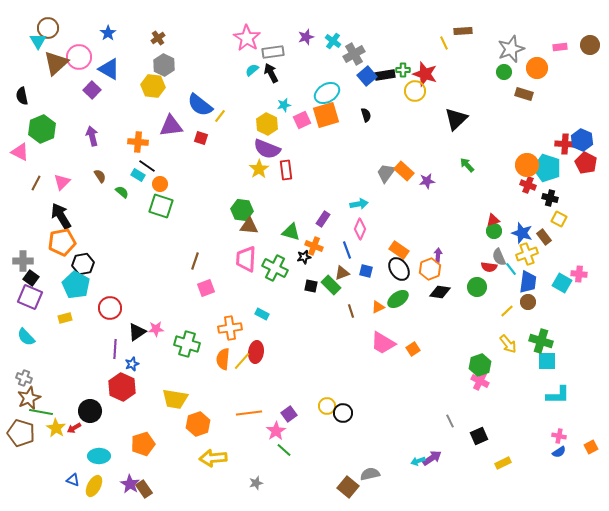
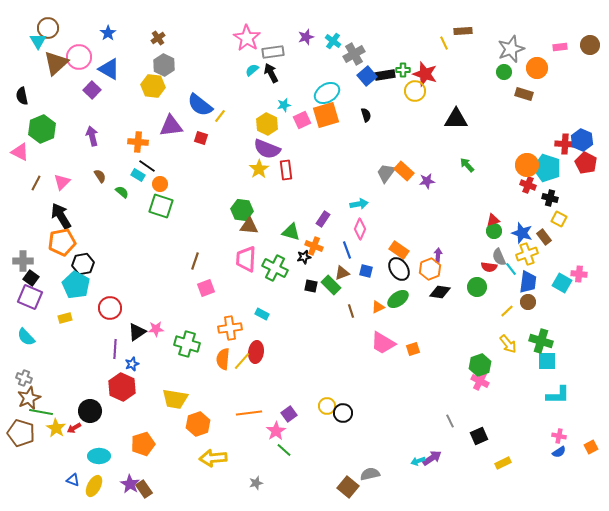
black triangle at (456, 119): rotated 45 degrees clockwise
orange square at (413, 349): rotated 16 degrees clockwise
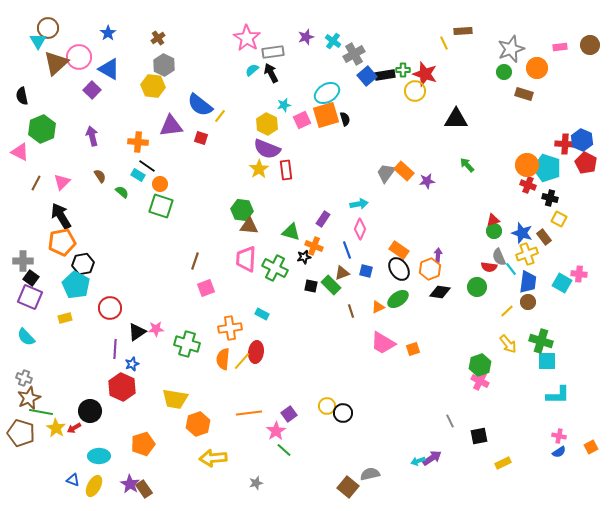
black semicircle at (366, 115): moved 21 px left, 4 px down
black square at (479, 436): rotated 12 degrees clockwise
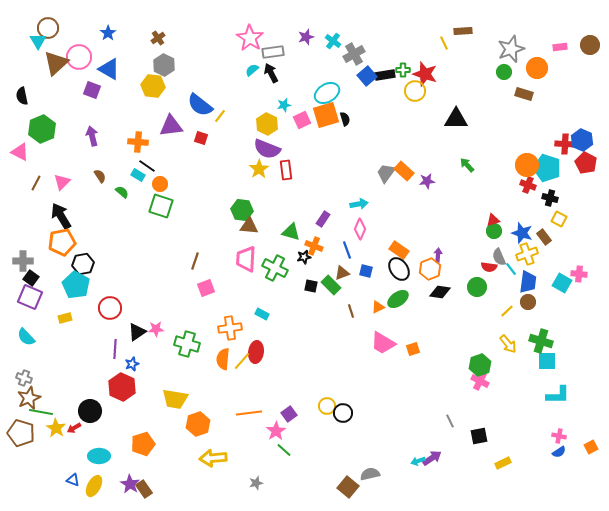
pink star at (247, 38): moved 3 px right
purple square at (92, 90): rotated 24 degrees counterclockwise
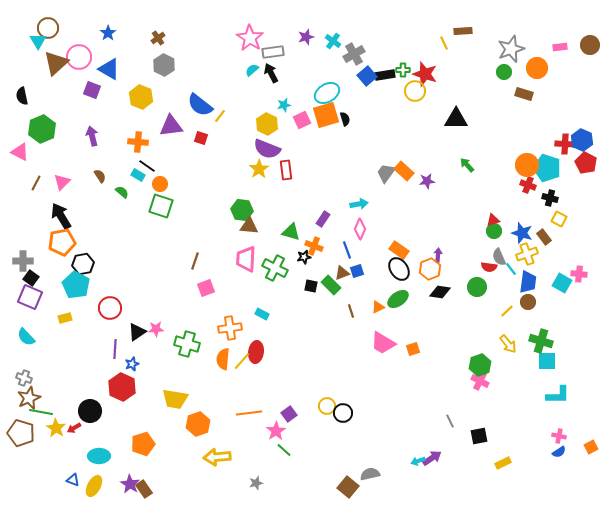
yellow hexagon at (153, 86): moved 12 px left, 11 px down; rotated 15 degrees clockwise
blue square at (366, 271): moved 9 px left; rotated 32 degrees counterclockwise
yellow arrow at (213, 458): moved 4 px right, 1 px up
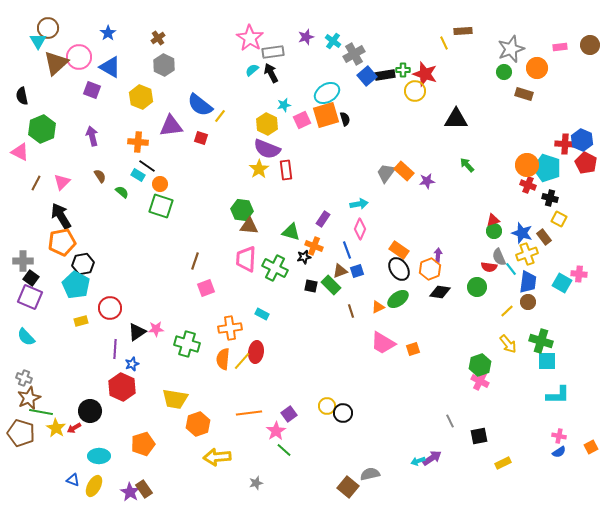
blue triangle at (109, 69): moved 1 px right, 2 px up
brown triangle at (342, 273): moved 2 px left, 2 px up
yellow rectangle at (65, 318): moved 16 px right, 3 px down
purple star at (130, 484): moved 8 px down
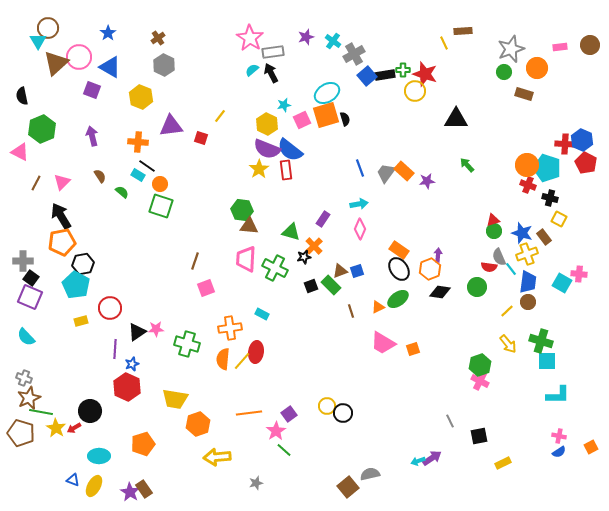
blue semicircle at (200, 105): moved 90 px right, 45 px down
orange cross at (314, 246): rotated 24 degrees clockwise
blue line at (347, 250): moved 13 px right, 82 px up
black square at (311, 286): rotated 32 degrees counterclockwise
red hexagon at (122, 387): moved 5 px right
brown square at (348, 487): rotated 10 degrees clockwise
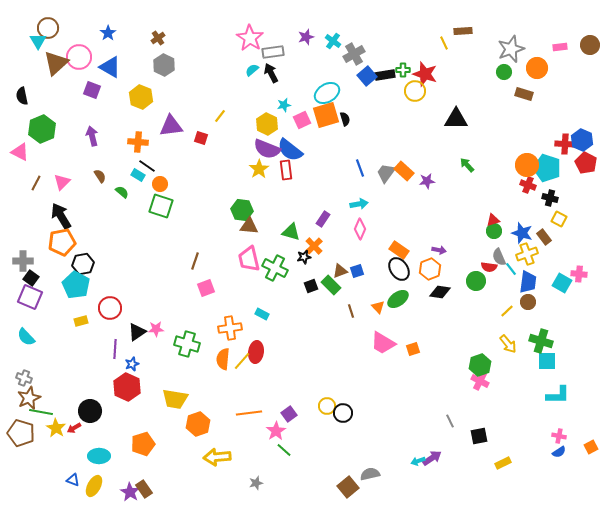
purple arrow at (438, 255): moved 1 px right, 5 px up; rotated 96 degrees clockwise
pink trapezoid at (246, 259): moved 3 px right; rotated 16 degrees counterclockwise
green circle at (477, 287): moved 1 px left, 6 px up
orange triangle at (378, 307): rotated 48 degrees counterclockwise
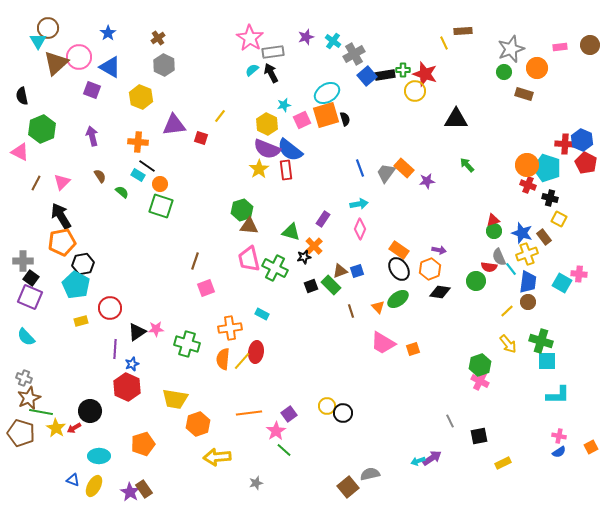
purple triangle at (171, 126): moved 3 px right, 1 px up
orange rectangle at (404, 171): moved 3 px up
green hexagon at (242, 210): rotated 25 degrees counterclockwise
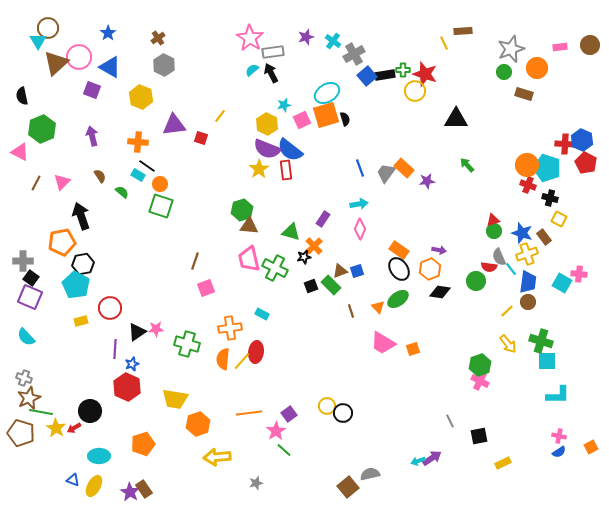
black arrow at (61, 216): moved 20 px right; rotated 12 degrees clockwise
